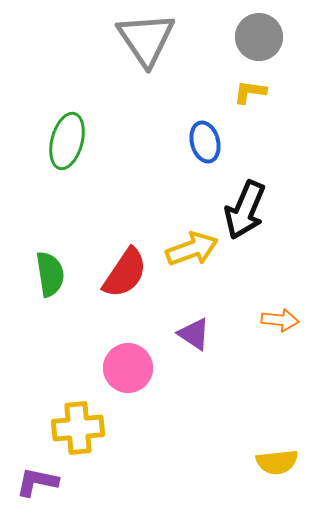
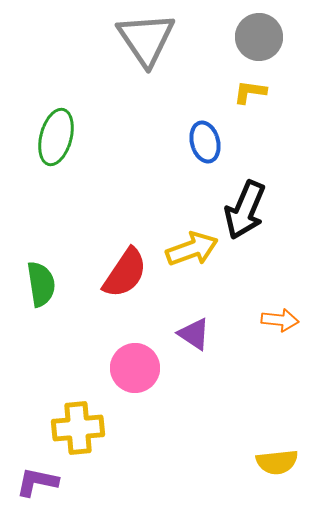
green ellipse: moved 11 px left, 4 px up
green semicircle: moved 9 px left, 10 px down
pink circle: moved 7 px right
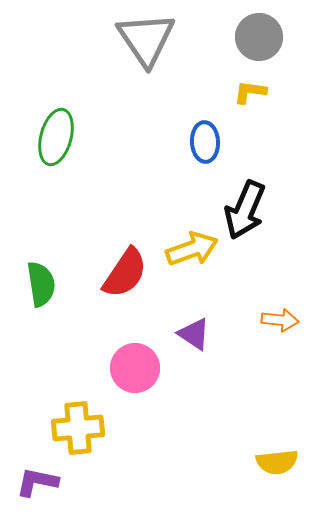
blue ellipse: rotated 12 degrees clockwise
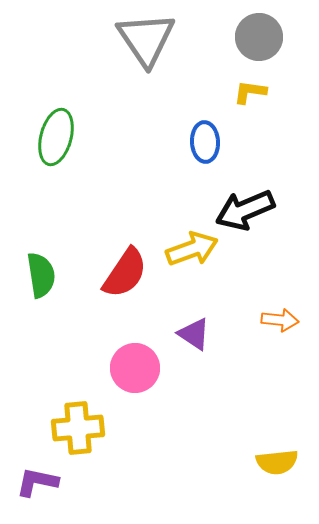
black arrow: rotated 44 degrees clockwise
green semicircle: moved 9 px up
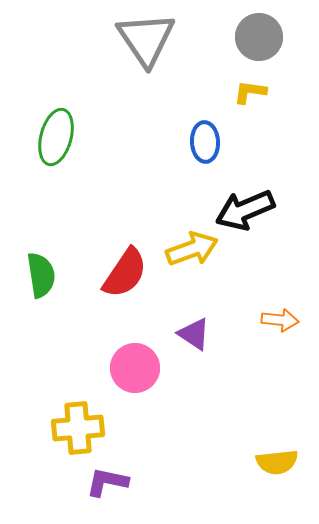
purple L-shape: moved 70 px right
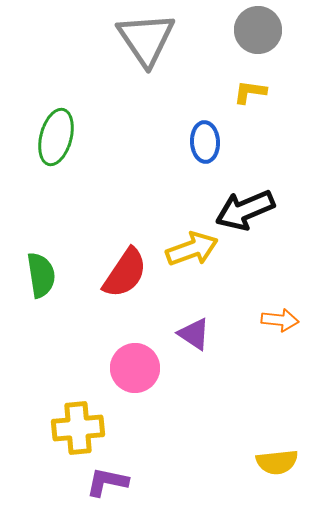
gray circle: moved 1 px left, 7 px up
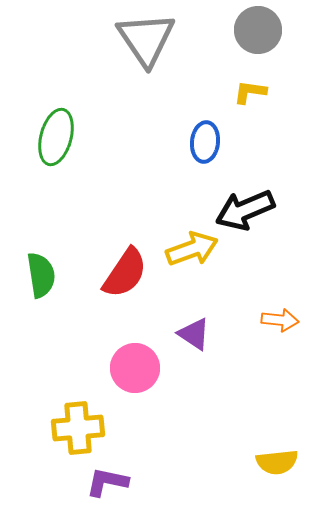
blue ellipse: rotated 9 degrees clockwise
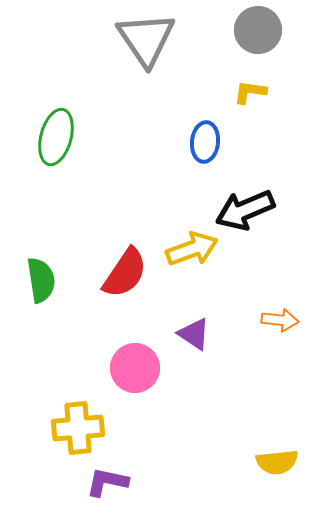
green semicircle: moved 5 px down
